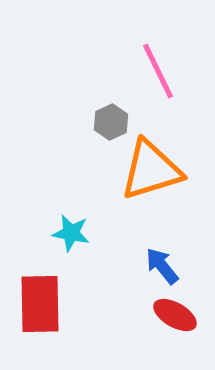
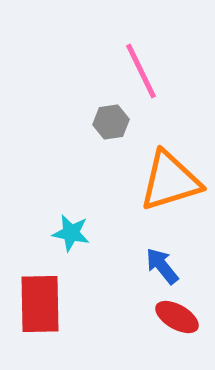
pink line: moved 17 px left
gray hexagon: rotated 16 degrees clockwise
orange triangle: moved 19 px right, 11 px down
red ellipse: moved 2 px right, 2 px down
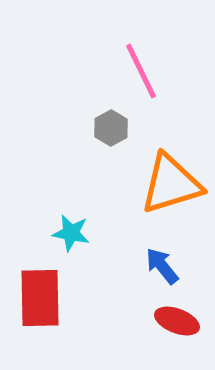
gray hexagon: moved 6 px down; rotated 20 degrees counterclockwise
orange triangle: moved 1 px right, 3 px down
red rectangle: moved 6 px up
red ellipse: moved 4 px down; rotated 9 degrees counterclockwise
